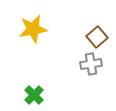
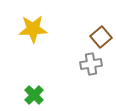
yellow star: rotated 8 degrees clockwise
brown square: moved 4 px right
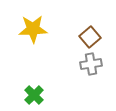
brown square: moved 11 px left
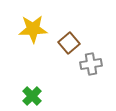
brown square: moved 21 px left, 6 px down
green cross: moved 2 px left, 1 px down
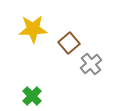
gray cross: rotated 30 degrees counterclockwise
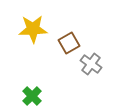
brown square: rotated 10 degrees clockwise
gray cross: rotated 15 degrees counterclockwise
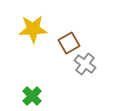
gray cross: moved 6 px left
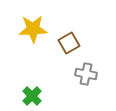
gray cross: moved 1 px right, 10 px down; rotated 25 degrees counterclockwise
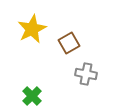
yellow star: moved 1 px left; rotated 24 degrees counterclockwise
